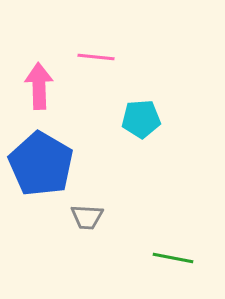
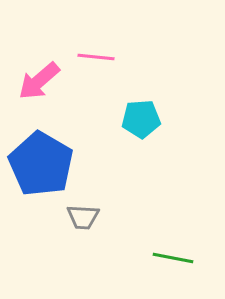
pink arrow: moved 5 px up; rotated 129 degrees counterclockwise
gray trapezoid: moved 4 px left
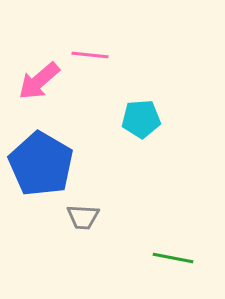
pink line: moved 6 px left, 2 px up
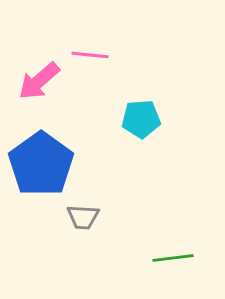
blue pentagon: rotated 6 degrees clockwise
green line: rotated 18 degrees counterclockwise
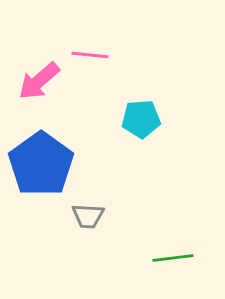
gray trapezoid: moved 5 px right, 1 px up
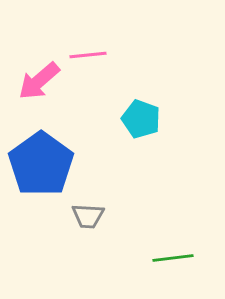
pink line: moved 2 px left; rotated 12 degrees counterclockwise
cyan pentagon: rotated 24 degrees clockwise
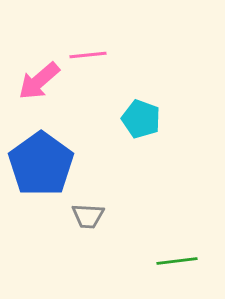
green line: moved 4 px right, 3 px down
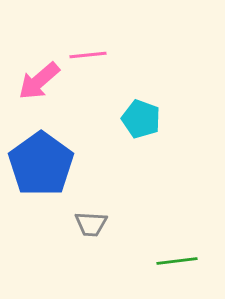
gray trapezoid: moved 3 px right, 8 px down
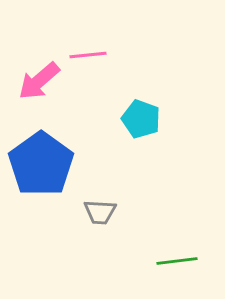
gray trapezoid: moved 9 px right, 12 px up
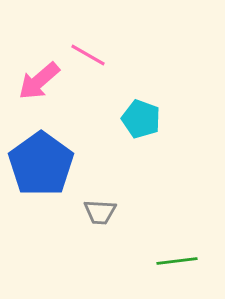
pink line: rotated 36 degrees clockwise
